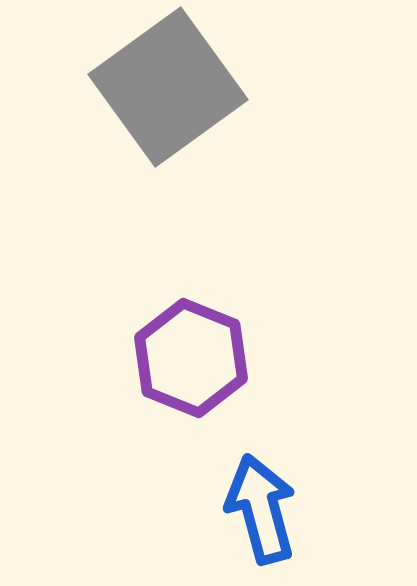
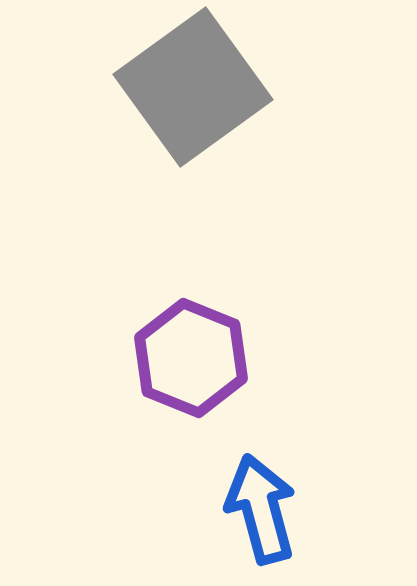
gray square: moved 25 px right
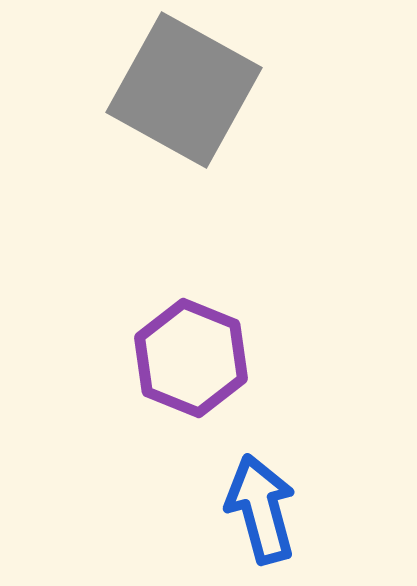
gray square: moved 9 px left, 3 px down; rotated 25 degrees counterclockwise
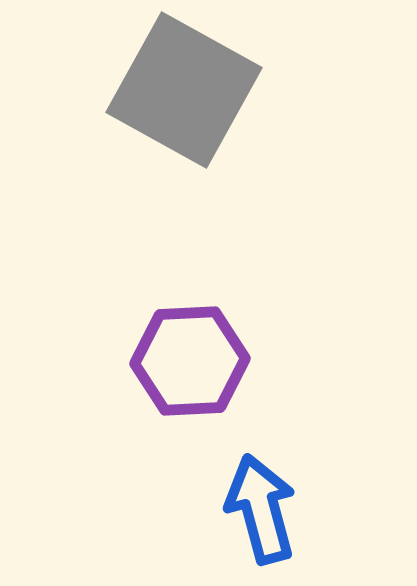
purple hexagon: moved 1 px left, 3 px down; rotated 25 degrees counterclockwise
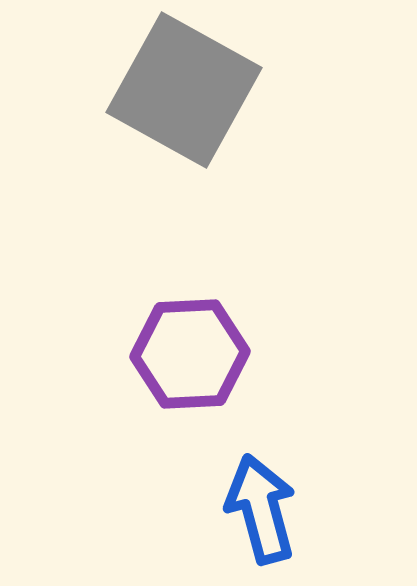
purple hexagon: moved 7 px up
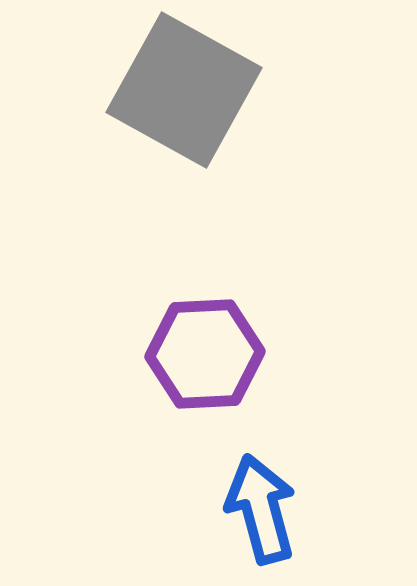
purple hexagon: moved 15 px right
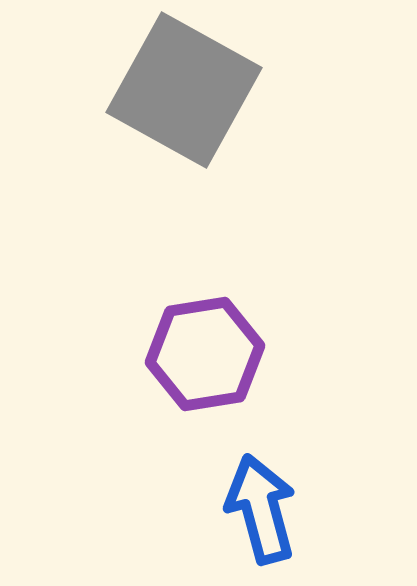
purple hexagon: rotated 6 degrees counterclockwise
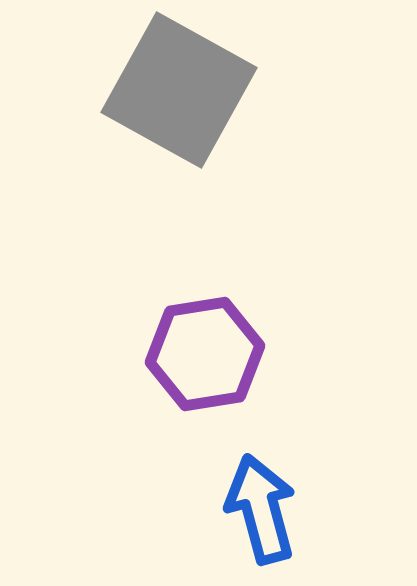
gray square: moved 5 px left
